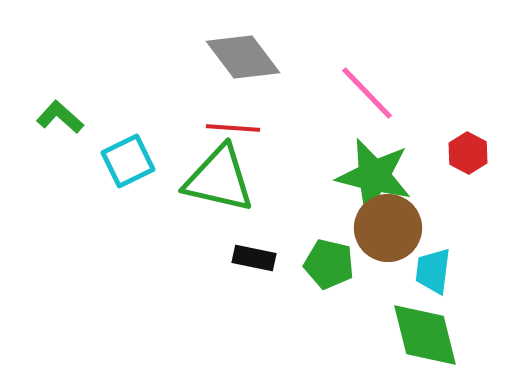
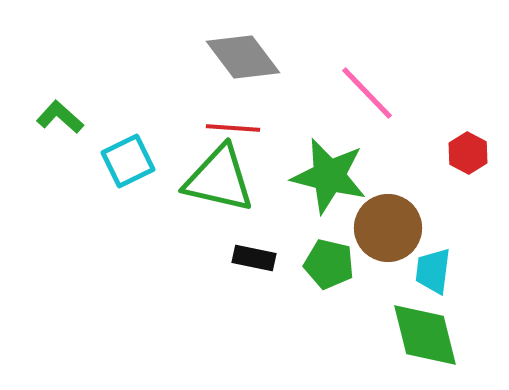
green star: moved 45 px left
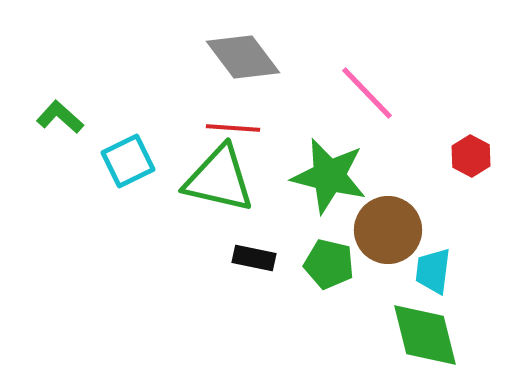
red hexagon: moved 3 px right, 3 px down
brown circle: moved 2 px down
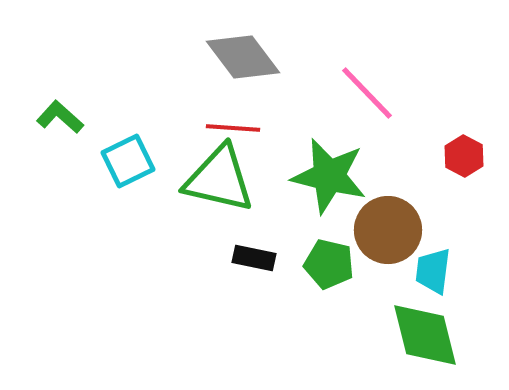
red hexagon: moved 7 px left
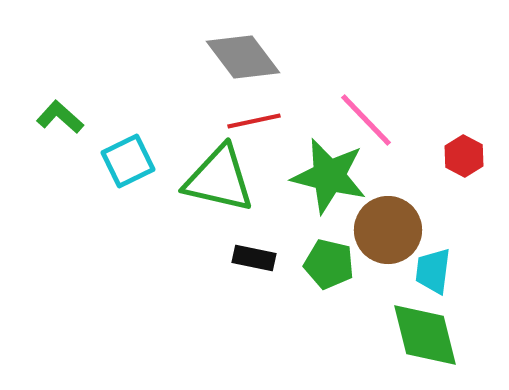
pink line: moved 1 px left, 27 px down
red line: moved 21 px right, 7 px up; rotated 16 degrees counterclockwise
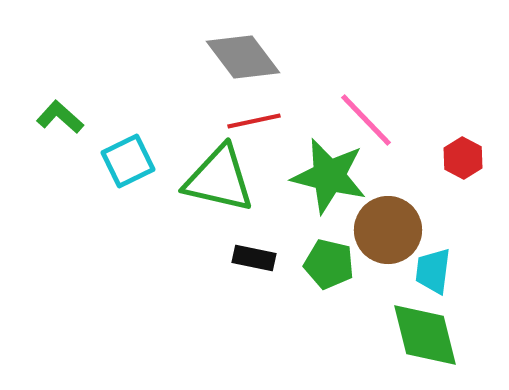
red hexagon: moved 1 px left, 2 px down
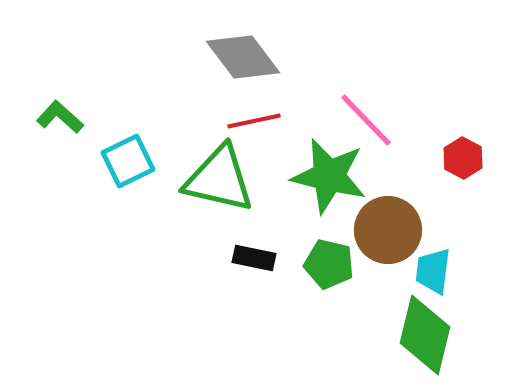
green diamond: rotated 28 degrees clockwise
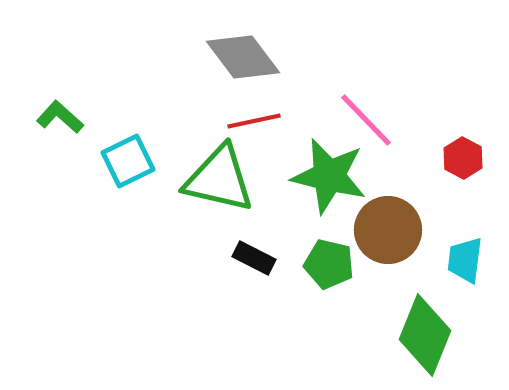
black rectangle: rotated 15 degrees clockwise
cyan trapezoid: moved 32 px right, 11 px up
green diamond: rotated 8 degrees clockwise
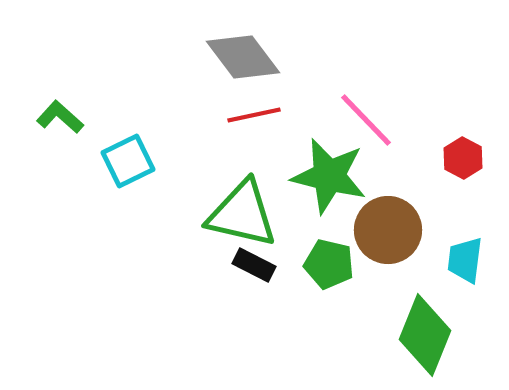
red line: moved 6 px up
green triangle: moved 23 px right, 35 px down
black rectangle: moved 7 px down
